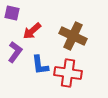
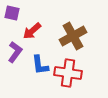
brown cross: rotated 36 degrees clockwise
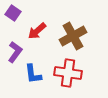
purple square: moved 1 px right; rotated 21 degrees clockwise
red arrow: moved 5 px right
blue L-shape: moved 7 px left, 9 px down
